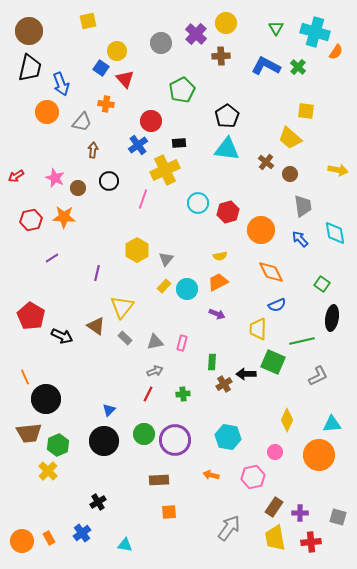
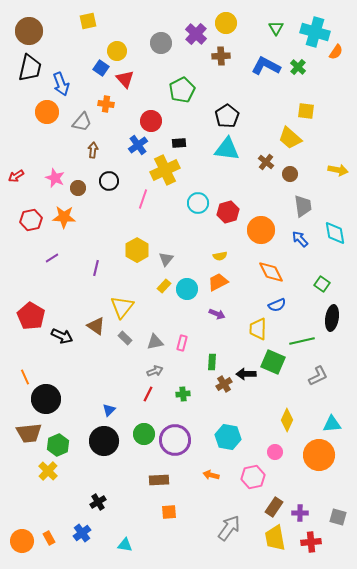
purple line at (97, 273): moved 1 px left, 5 px up
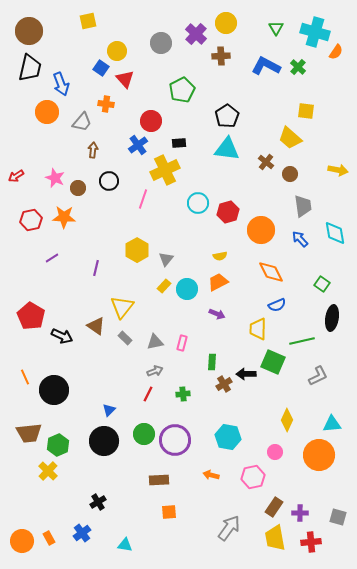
black circle at (46, 399): moved 8 px right, 9 px up
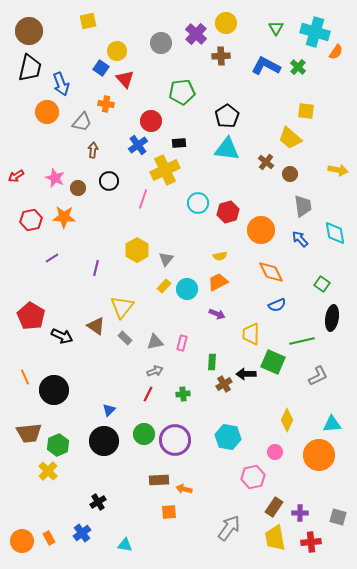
green pentagon at (182, 90): moved 2 px down; rotated 20 degrees clockwise
yellow trapezoid at (258, 329): moved 7 px left, 5 px down
orange arrow at (211, 475): moved 27 px left, 14 px down
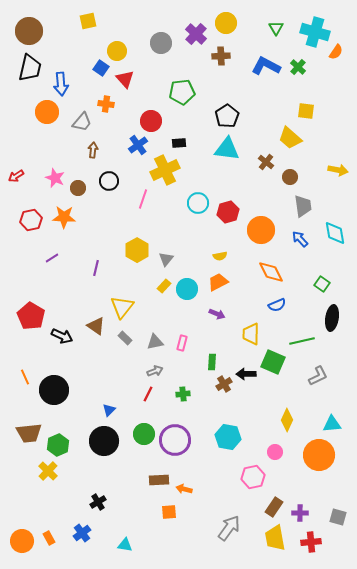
blue arrow at (61, 84): rotated 15 degrees clockwise
brown circle at (290, 174): moved 3 px down
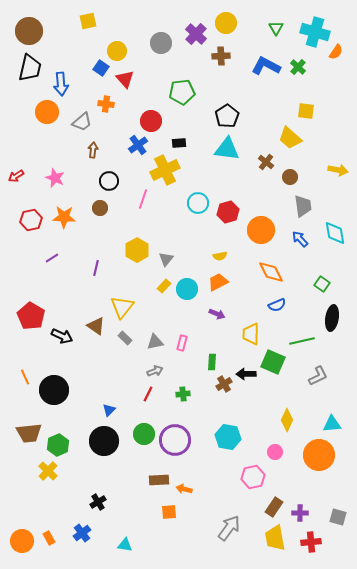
gray trapezoid at (82, 122): rotated 10 degrees clockwise
brown circle at (78, 188): moved 22 px right, 20 px down
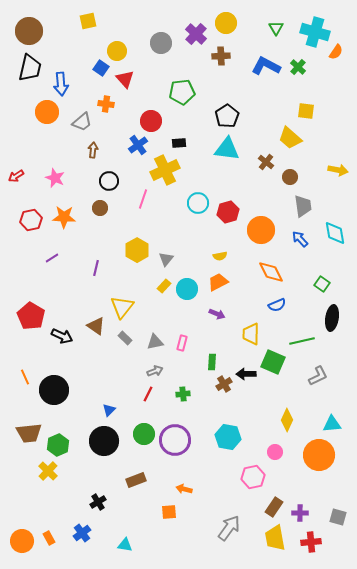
brown rectangle at (159, 480): moved 23 px left; rotated 18 degrees counterclockwise
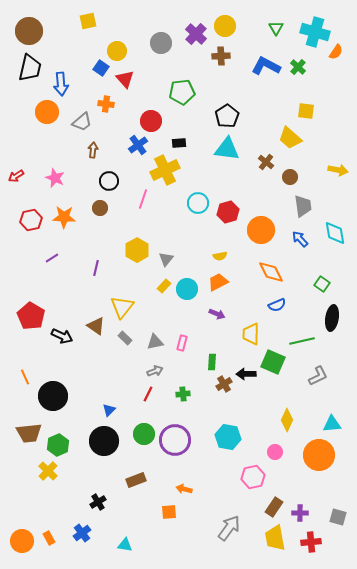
yellow circle at (226, 23): moved 1 px left, 3 px down
black circle at (54, 390): moved 1 px left, 6 px down
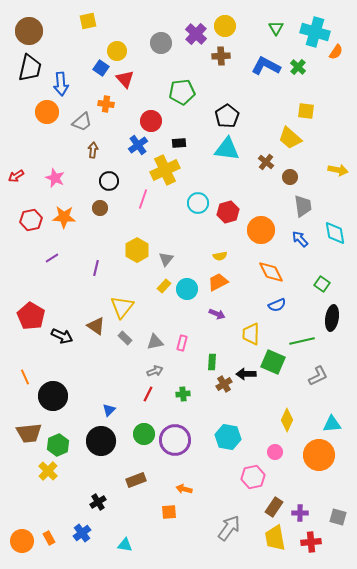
black circle at (104, 441): moved 3 px left
